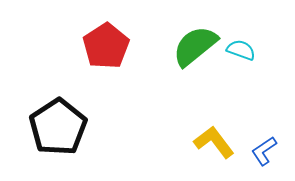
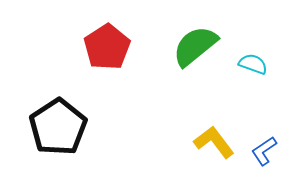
red pentagon: moved 1 px right, 1 px down
cyan semicircle: moved 12 px right, 14 px down
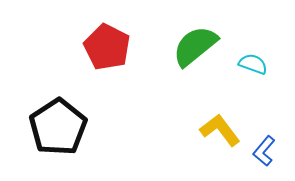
red pentagon: rotated 12 degrees counterclockwise
yellow L-shape: moved 6 px right, 12 px up
blue L-shape: rotated 16 degrees counterclockwise
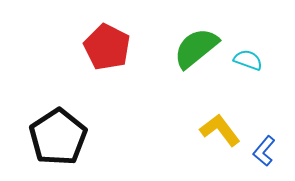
green semicircle: moved 1 px right, 2 px down
cyan semicircle: moved 5 px left, 4 px up
black pentagon: moved 10 px down
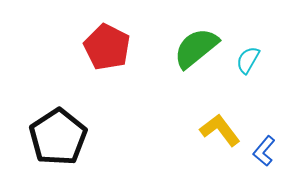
cyan semicircle: rotated 80 degrees counterclockwise
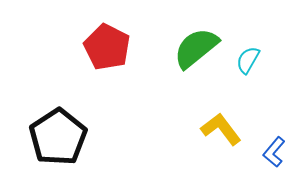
yellow L-shape: moved 1 px right, 1 px up
blue L-shape: moved 10 px right, 1 px down
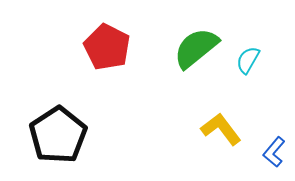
black pentagon: moved 2 px up
